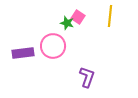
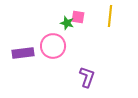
pink square: rotated 24 degrees counterclockwise
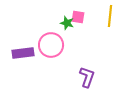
pink circle: moved 2 px left, 1 px up
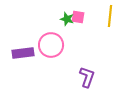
green star: moved 4 px up
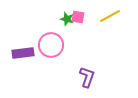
yellow line: rotated 55 degrees clockwise
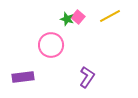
pink square: rotated 32 degrees clockwise
purple rectangle: moved 24 px down
purple L-shape: rotated 15 degrees clockwise
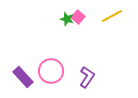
yellow line: moved 2 px right
pink circle: moved 26 px down
purple rectangle: rotated 55 degrees clockwise
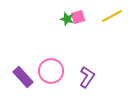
pink square: rotated 32 degrees clockwise
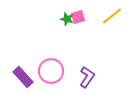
yellow line: rotated 10 degrees counterclockwise
